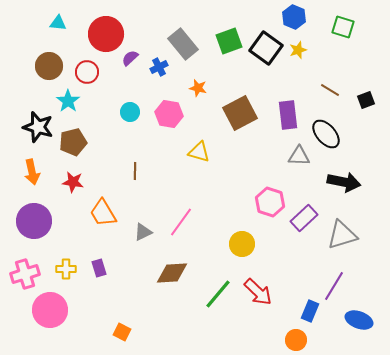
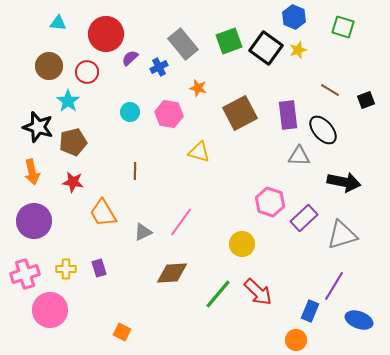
black ellipse at (326, 134): moved 3 px left, 4 px up
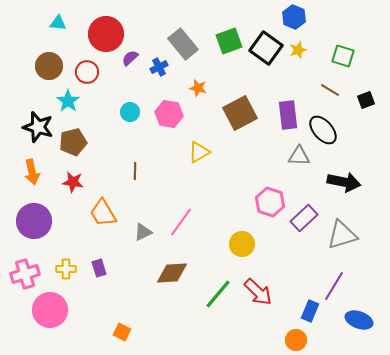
green square at (343, 27): moved 29 px down
yellow triangle at (199, 152): rotated 45 degrees counterclockwise
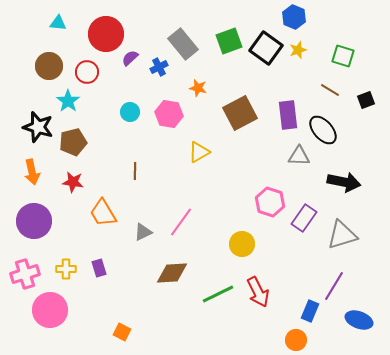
purple rectangle at (304, 218): rotated 12 degrees counterclockwise
red arrow at (258, 292): rotated 20 degrees clockwise
green line at (218, 294): rotated 24 degrees clockwise
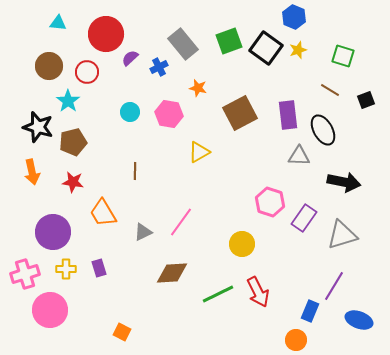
black ellipse at (323, 130): rotated 12 degrees clockwise
purple circle at (34, 221): moved 19 px right, 11 px down
